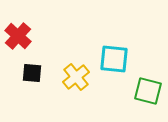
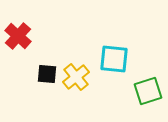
black square: moved 15 px right, 1 px down
green square: rotated 32 degrees counterclockwise
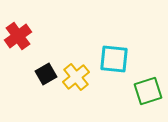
red cross: rotated 12 degrees clockwise
black square: moved 1 px left; rotated 35 degrees counterclockwise
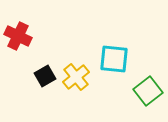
red cross: rotated 28 degrees counterclockwise
black square: moved 1 px left, 2 px down
green square: rotated 20 degrees counterclockwise
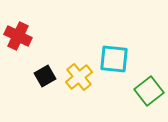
yellow cross: moved 3 px right
green square: moved 1 px right
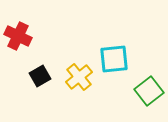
cyan square: rotated 12 degrees counterclockwise
black square: moved 5 px left
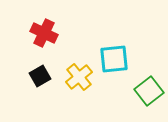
red cross: moved 26 px right, 3 px up
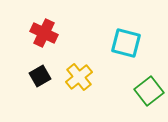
cyan square: moved 12 px right, 16 px up; rotated 20 degrees clockwise
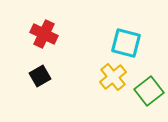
red cross: moved 1 px down
yellow cross: moved 34 px right
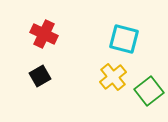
cyan square: moved 2 px left, 4 px up
